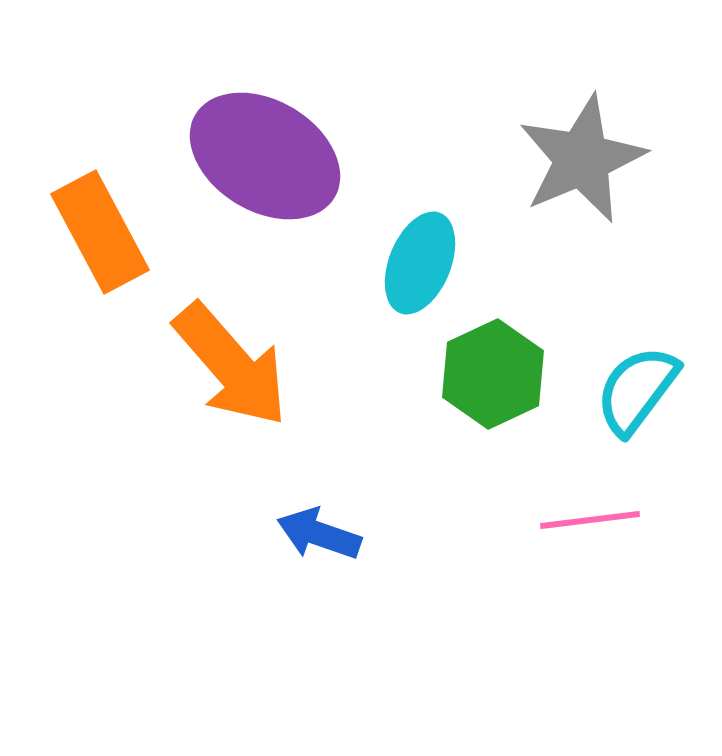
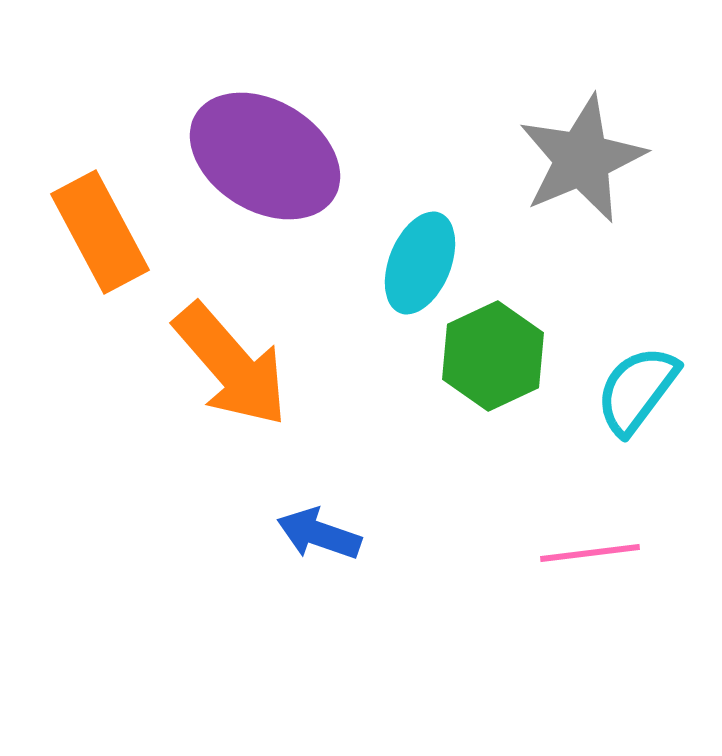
green hexagon: moved 18 px up
pink line: moved 33 px down
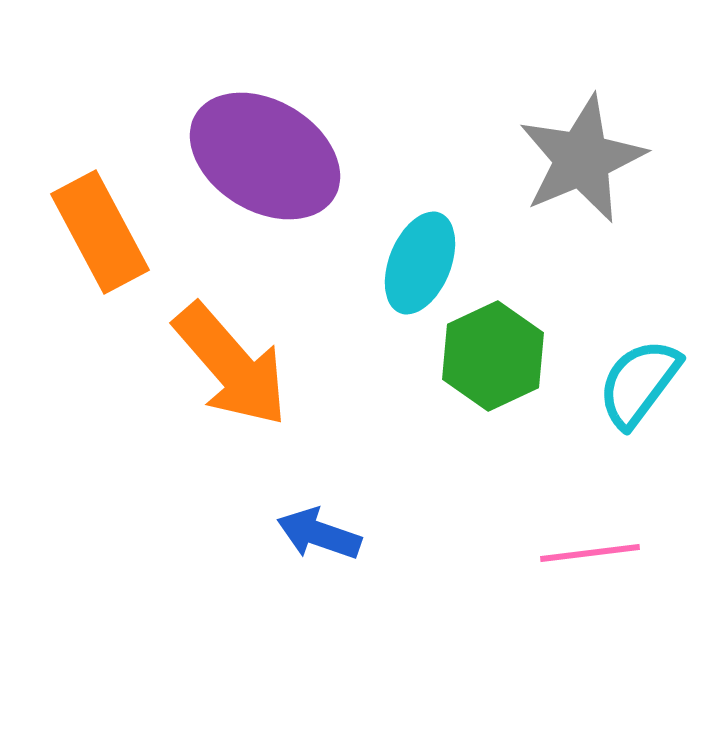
cyan semicircle: moved 2 px right, 7 px up
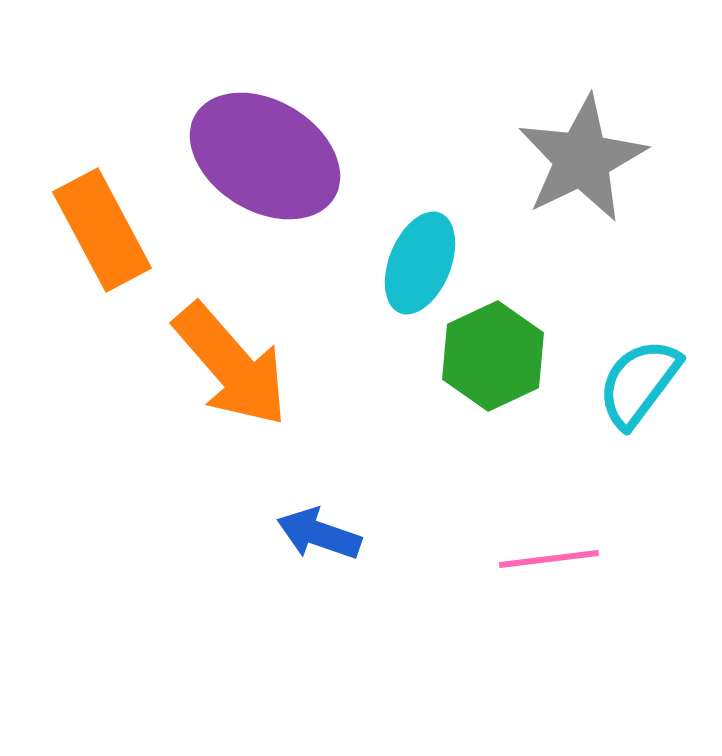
gray star: rotated 3 degrees counterclockwise
orange rectangle: moved 2 px right, 2 px up
pink line: moved 41 px left, 6 px down
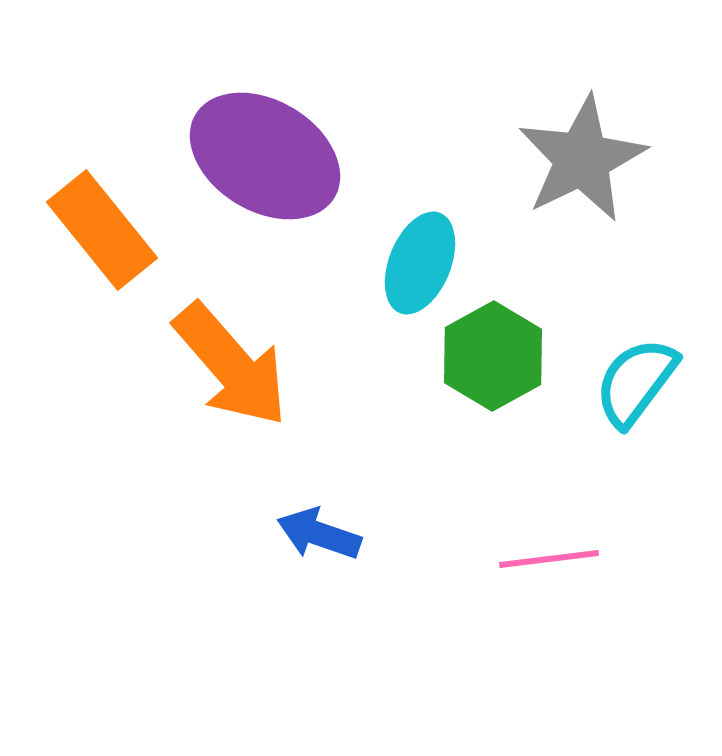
orange rectangle: rotated 11 degrees counterclockwise
green hexagon: rotated 4 degrees counterclockwise
cyan semicircle: moved 3 px left, 1 px up
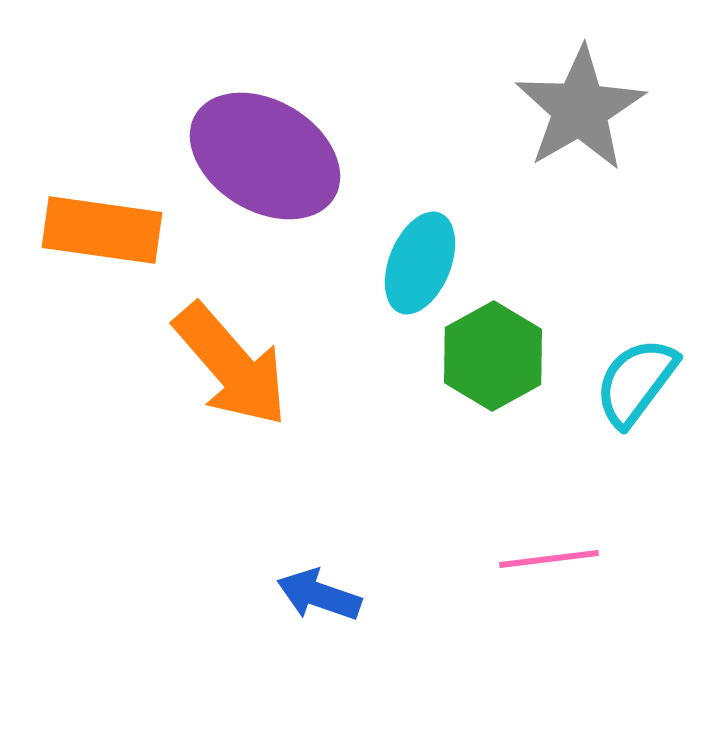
gray star: moved 2 px left, 50 px up; rotated 4 degrees counterclockwise
orange rectangle: rotated 43 degrees counterclockwise
blue arrow: moved 61 px down
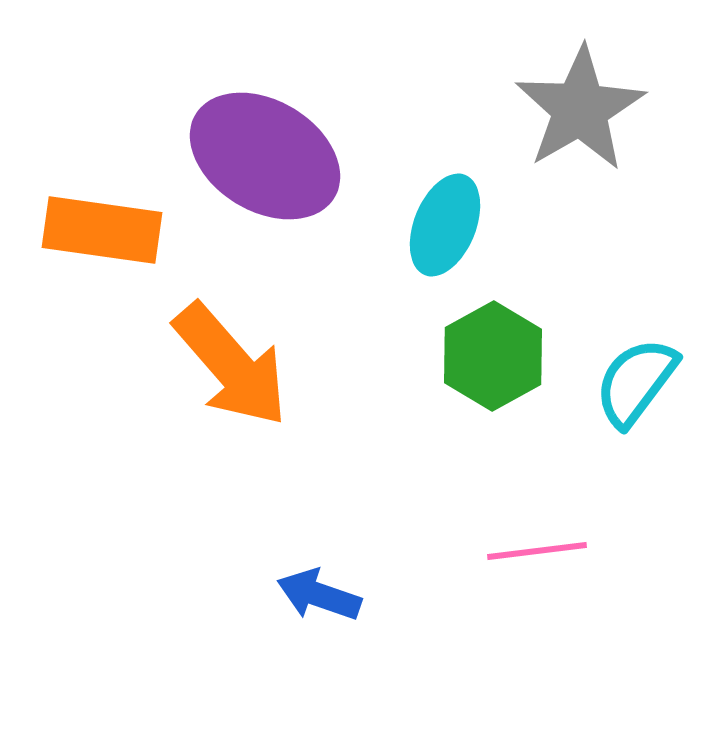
cyan ellipse: moved 25 px right, 38 px up
pink line: moved 12 px left, 8 px up
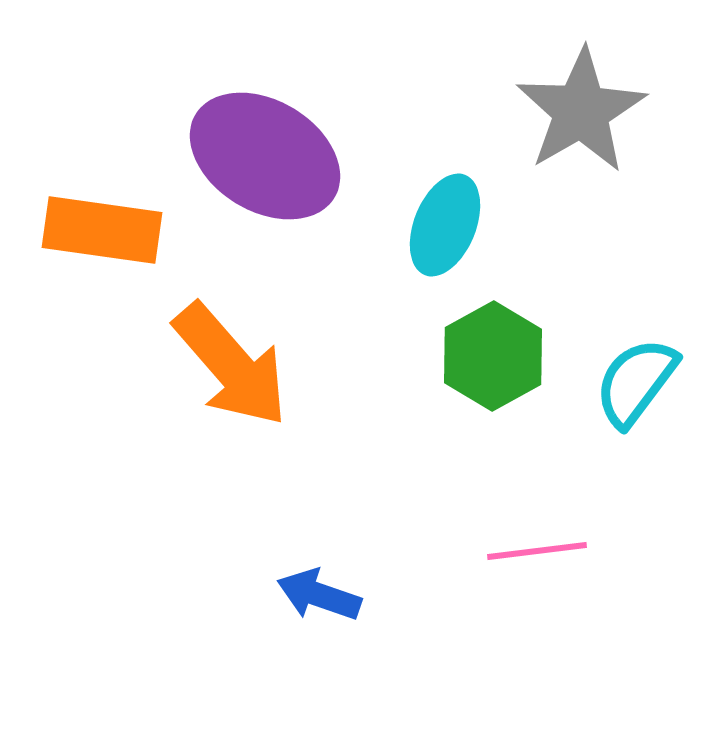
gray star: moved 1 px right, 2 px down
